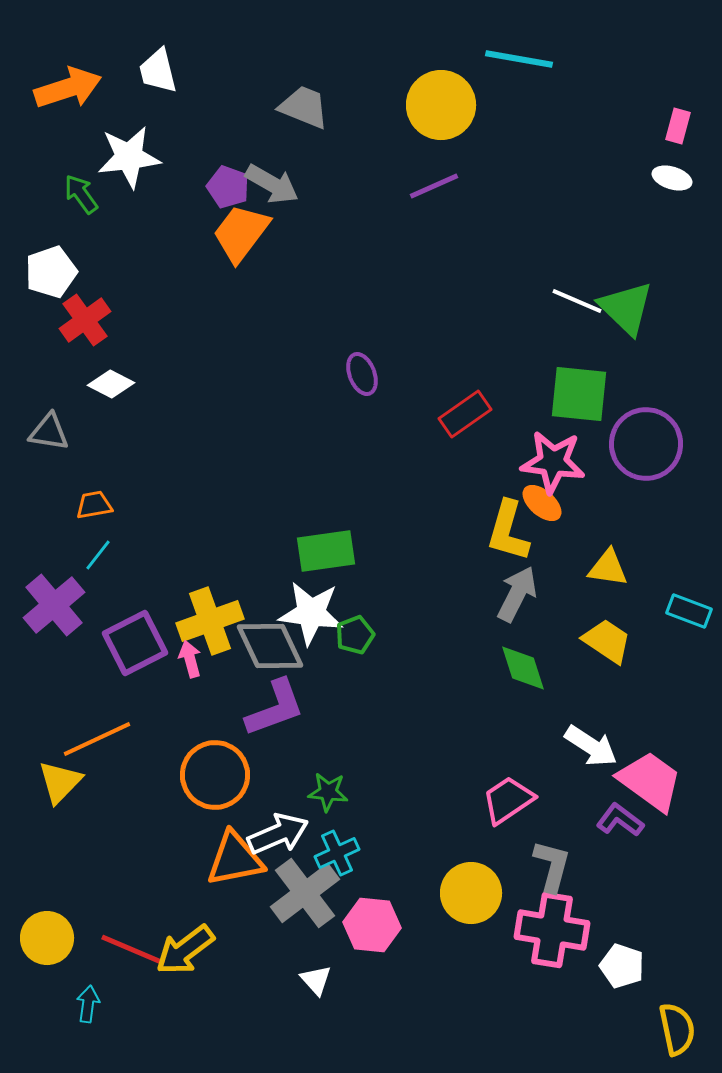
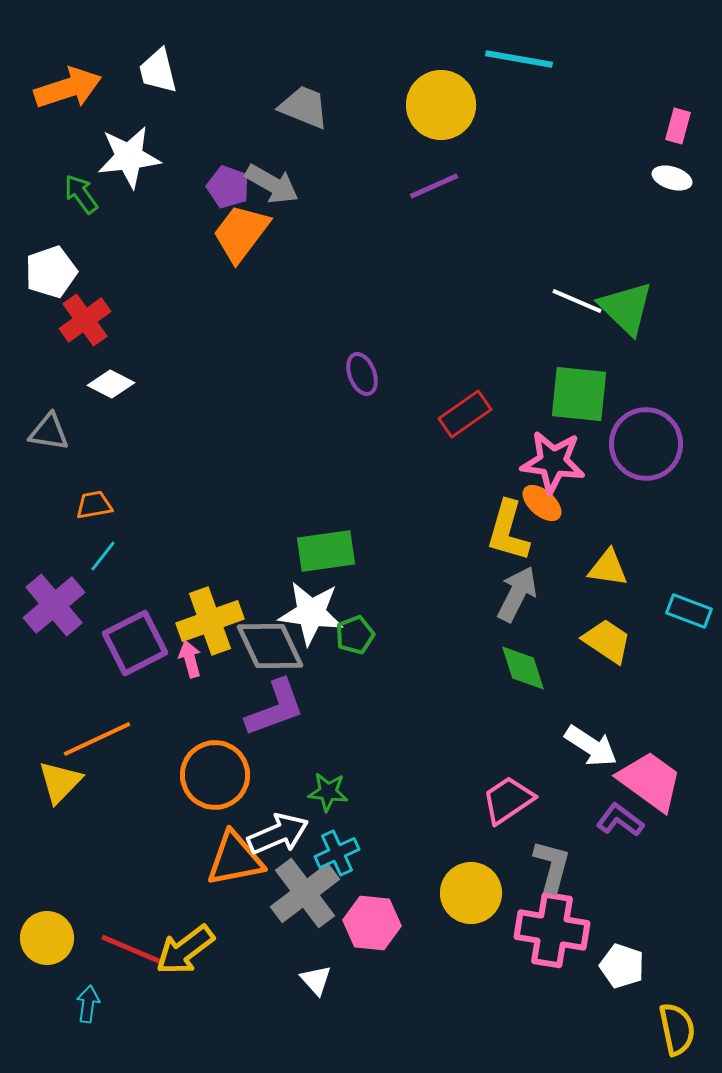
cyan line at (98, 555): moved 5 px right, 1 px down
pink hexagon at (372, 925): moved 2 px up
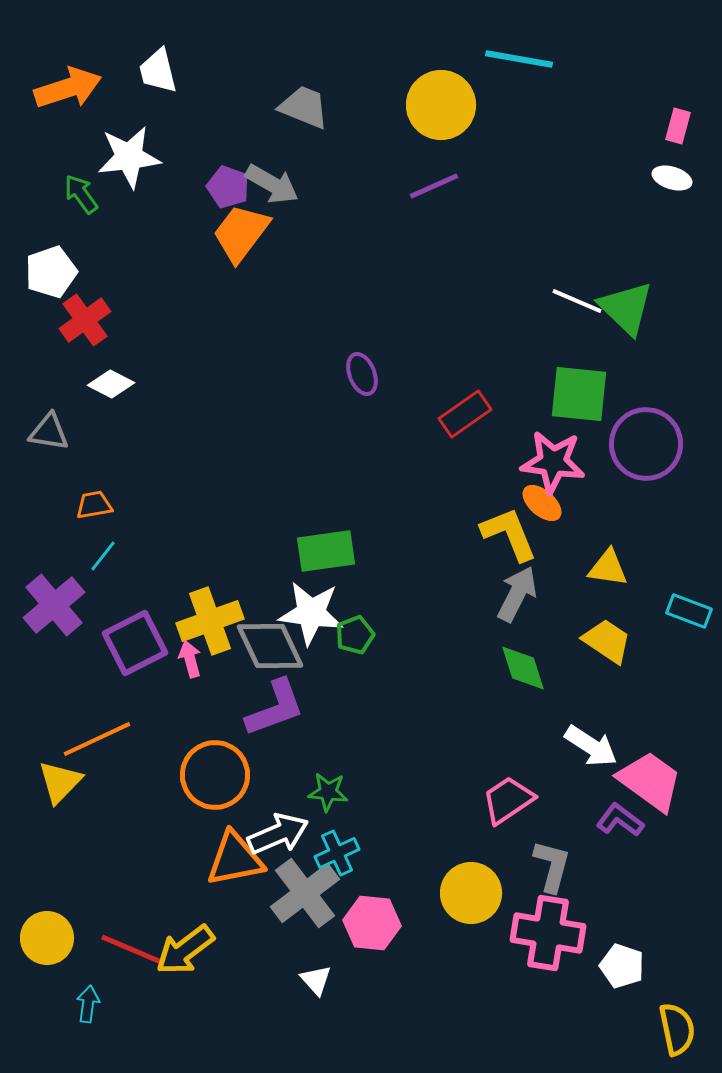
yellow L-shape at (508, 531): moved 1 px right, 3 px down; rotated 142 degrees clockwise
pink cross at (552, 930): moved 4 px left, 3 px down
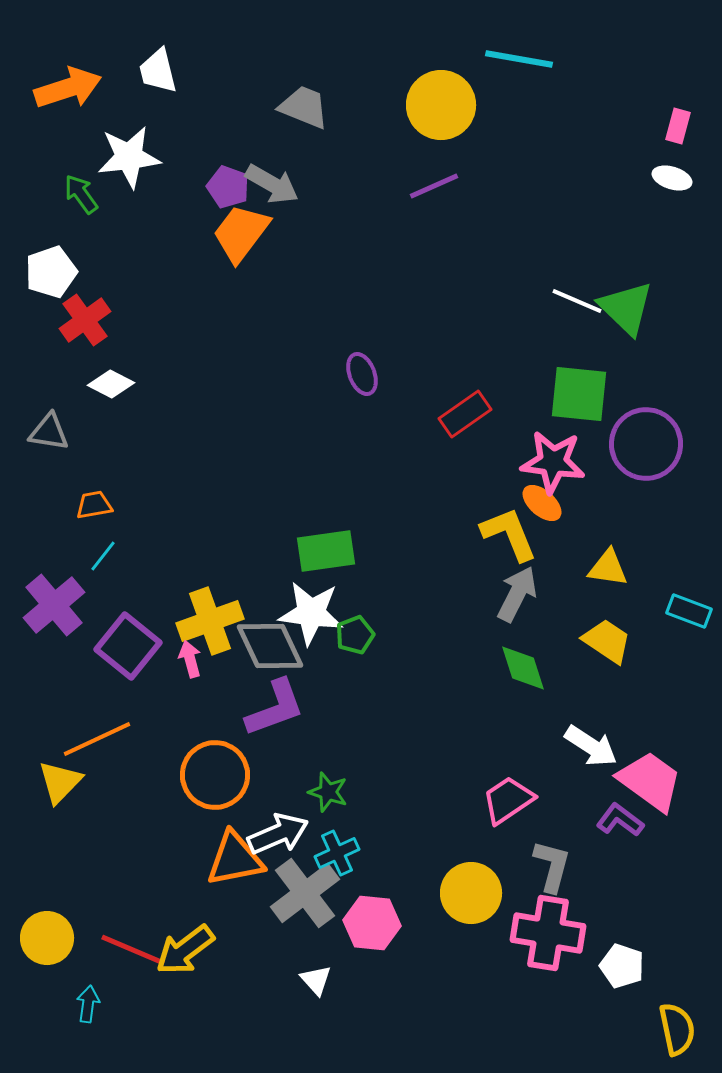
purple square at (135, 643): moved 7 px left, 3 px down; rotated 24 degrees counterclockwise
green star at (328, 792): rotated 12 degrees clockwise
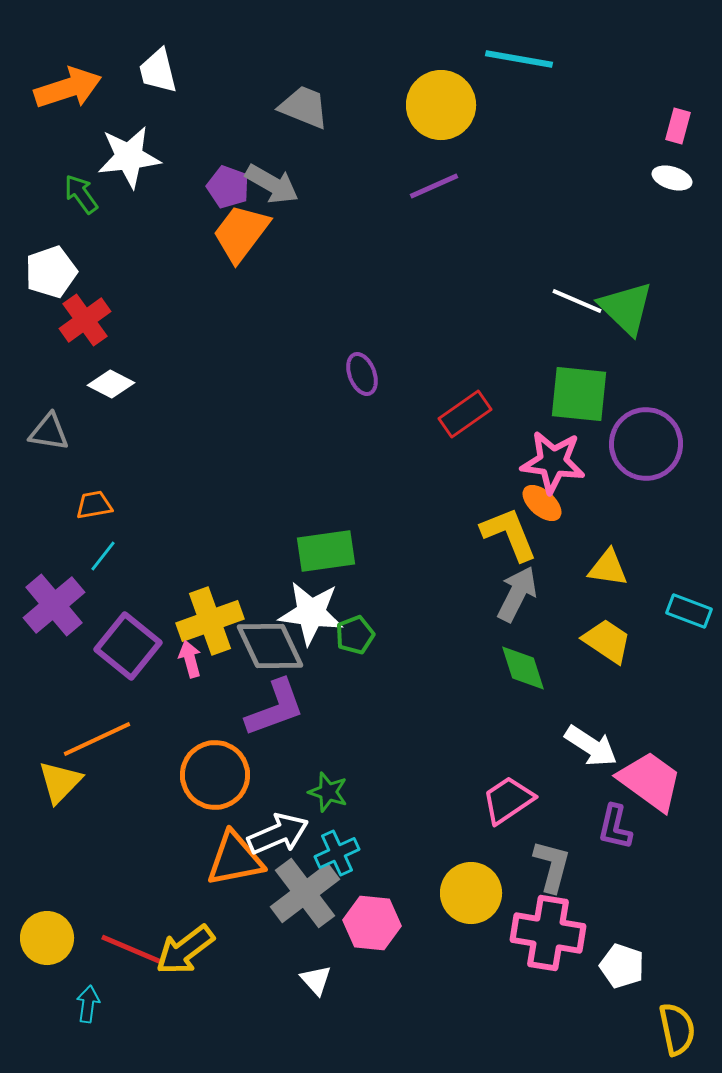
purple L-shape at (620, 820): moved 5 px left, 7 px down; rotated 114 degrees counterclockwise
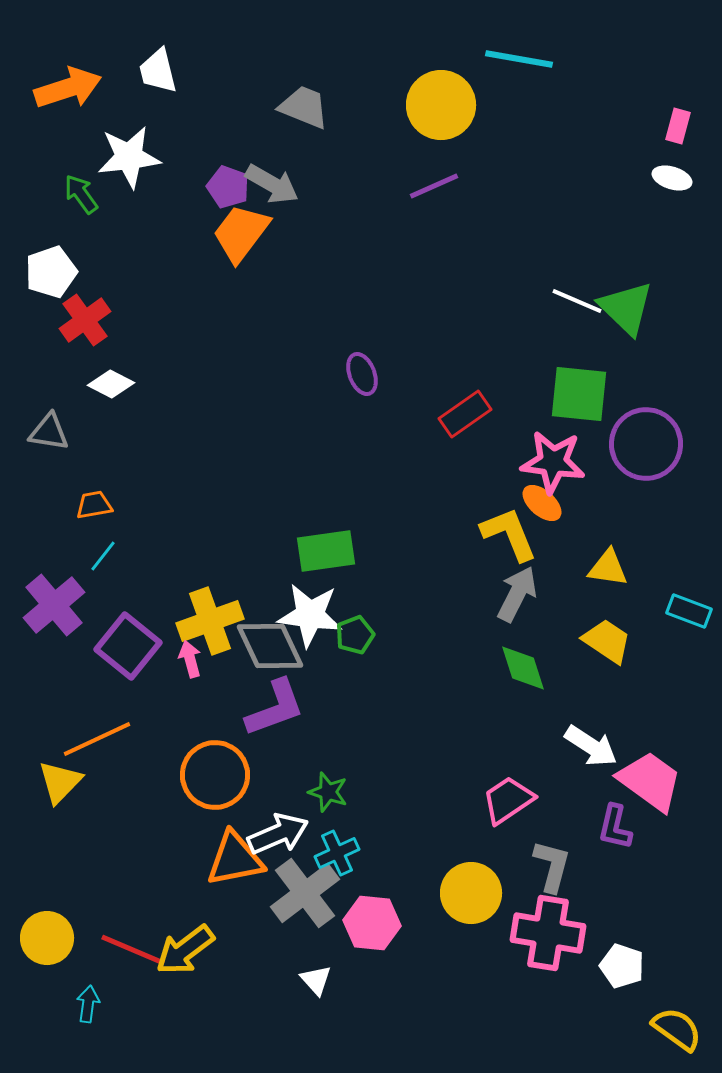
white star at (311, 613): moved 1 px left, 2 px down
yellow semicircle at (677, 1029): rotated 42 degrees counterclockwise
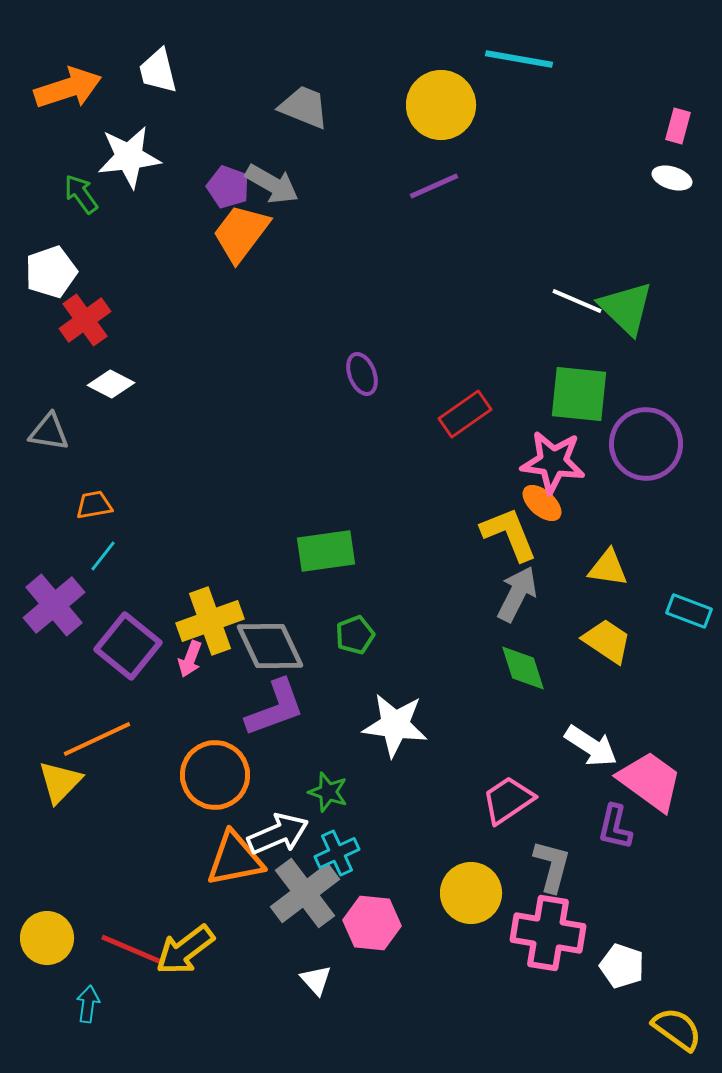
white star at (310, 615): moved 85 px right, 110 px down
pink arrow at (190, 659): rotated 144 degrees counterclockwise
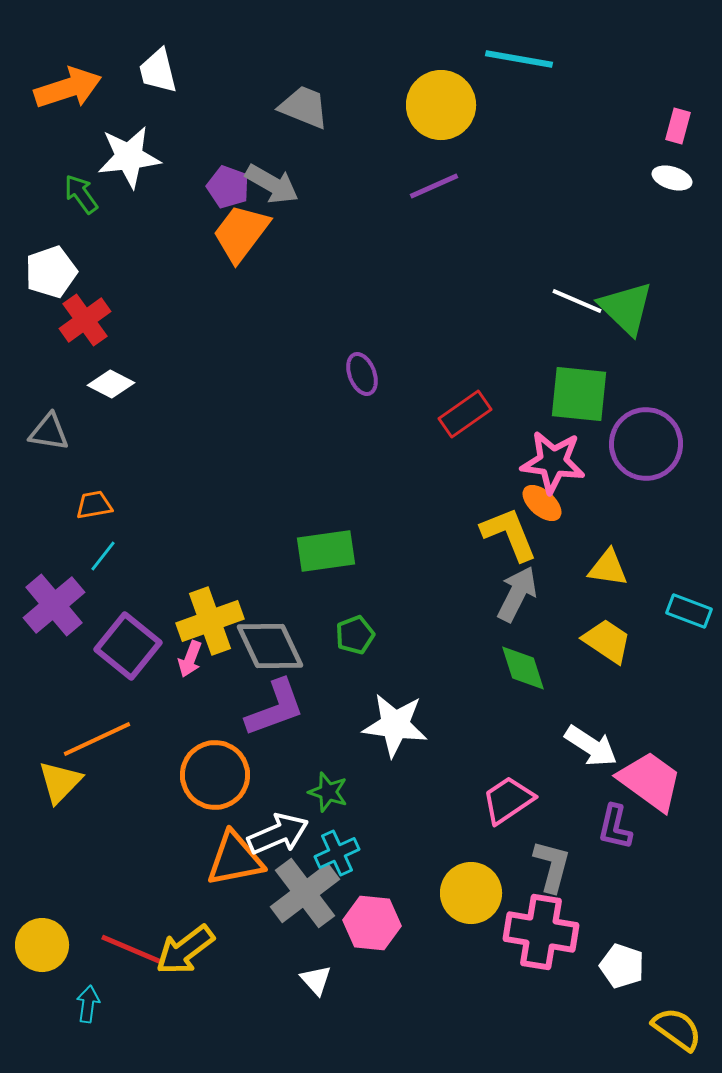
pink cross at (548, 933): moved 7 px left, 1 px up
yellow circle at (47, 938): moved 5 px left, 7 px down
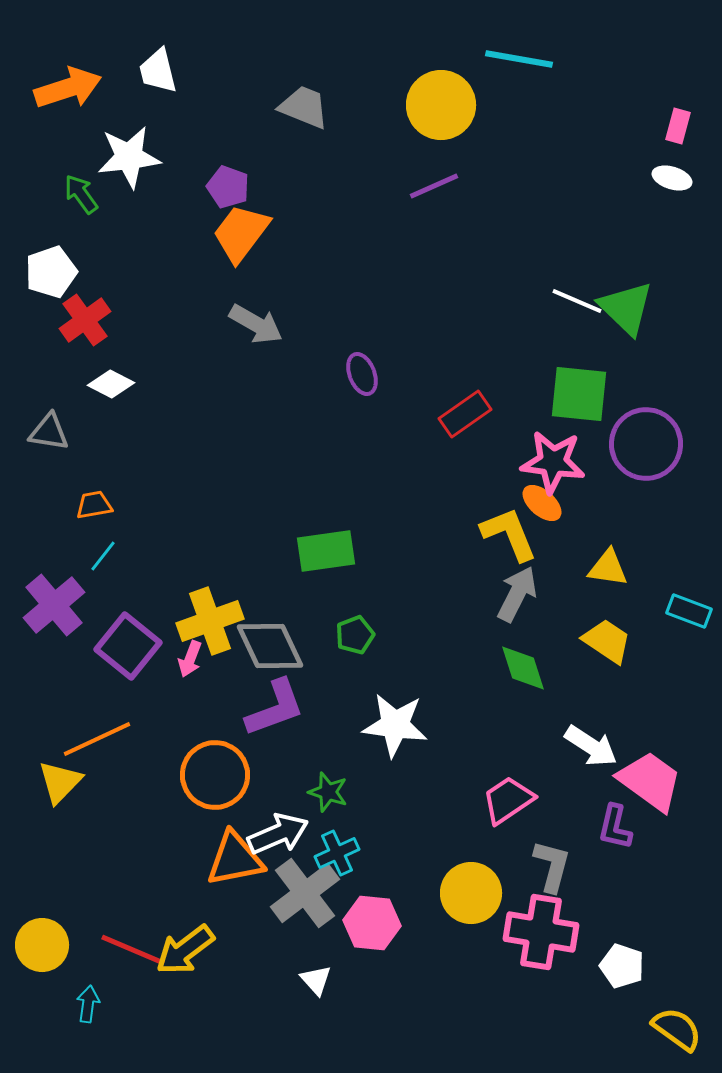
gray arrow at (272, 184): moved 16 px left, 140 px down
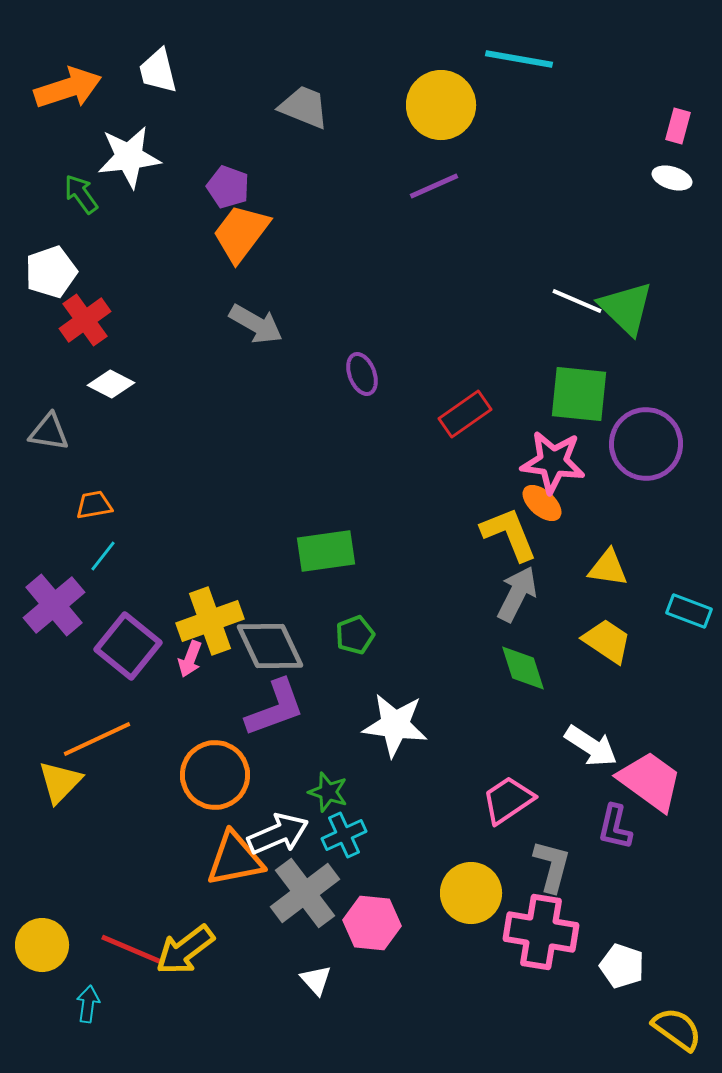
cyan cross at (337, 853): moved 7 px right, 18 px up
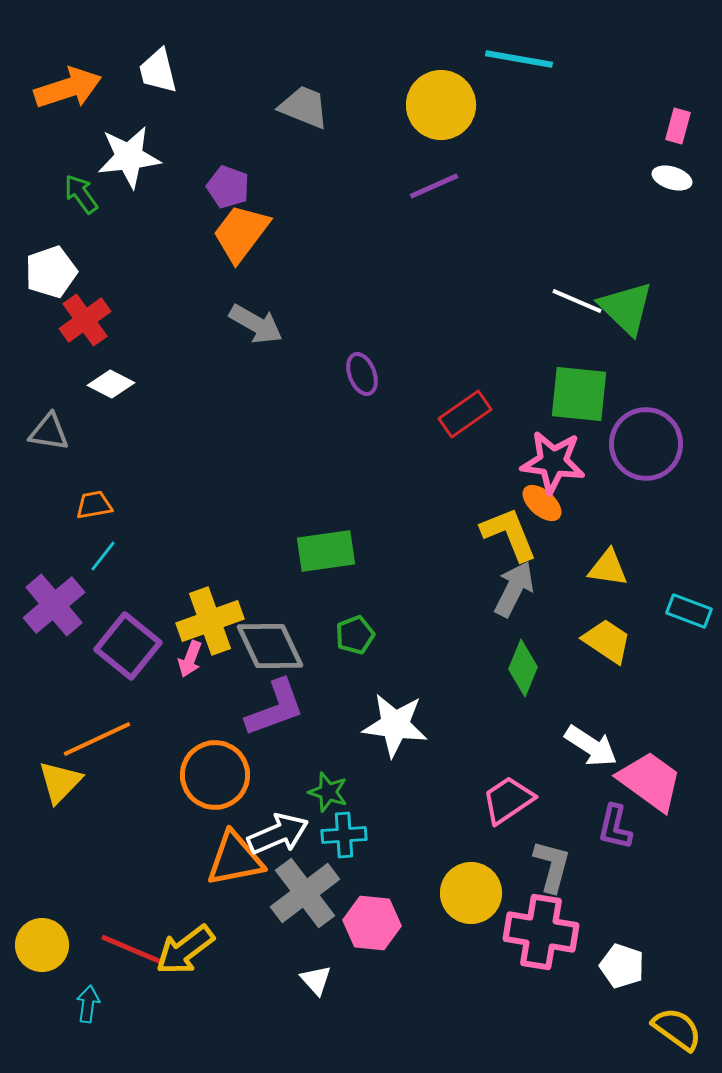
gray arrow at (517, 594): moved 3 px left, 5 px up
green diamond at (523, 668): rotated 40 degrees clockwise
cyan cross at (344, 835): rotated 21 degrees clockwise
